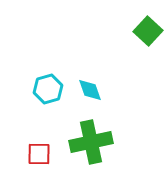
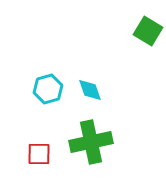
green square: rotated 12 degrees counterclockwise
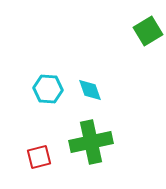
green square: rotated 28 degrees clockwise
cyan hexagon: rotated 20 degrees clockwise
red square: moved 3 px down; rotated 15 degrees counterclockwise
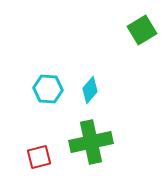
green square: moved 6 px left, 1 px up
cyan diamond: rotated 60 degrees clockwise
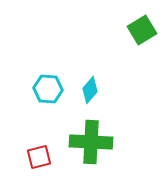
green cross: rotated 15 degrees clockwise
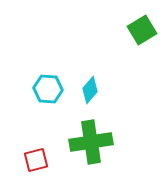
green cross: rotated 12 degrees counterclockwise
red square: moved 3 px left, 3 px down
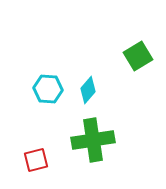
green square: moved 4 px left, 26 px down
cyan diamond: moved 2 px left
green cross: moved 2 px right, 2 px up
